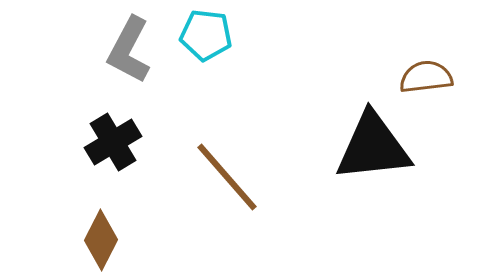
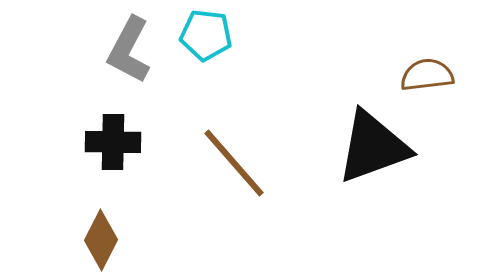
brown semicircle: moved 1 px right, 2 px up
black cross: rotated 32 degrees clockwise
black triangle: rotated 14 degrees counterclockwise
brown line: moved 7 px right, 14 px up
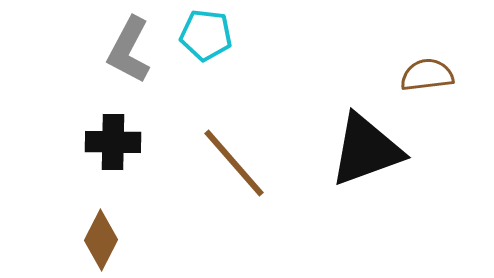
black triangle: moved 7 px left, 3 px down
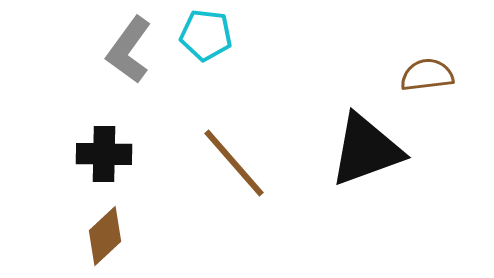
gray L-shape: rotated 8 degrees clockwise
black cross: moved 9 px left, 12 px down
brown diamond: moved 4 px right, 4 px up; rotated 20 degrees clockwise
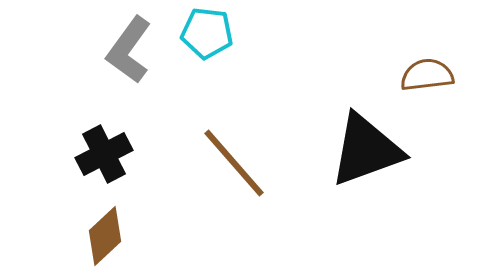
cyan pentagon: moved 1 px right, 2 px up
black cross: rotated 28 degrees counterclockwise
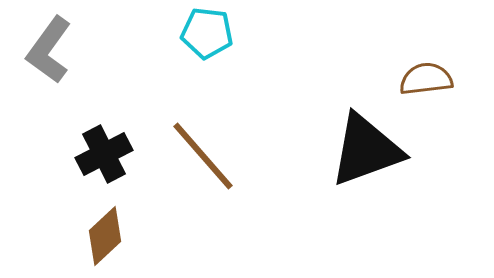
gray L-shape: moved 80 px left
brown semicircle: moved 1 px left, 4 px down
brown line: moved 31 px left, 7 px up
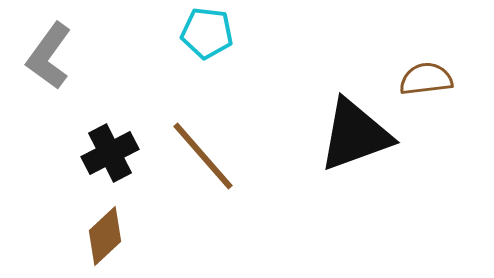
gray L-shape: moved 6 px down
black triangle: moved 11 px left, 15 px up
black cross: moved 6 px right, 1 px up
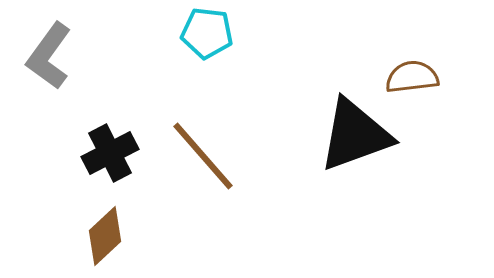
brown semicircle: moved 14 px left, 2 px up
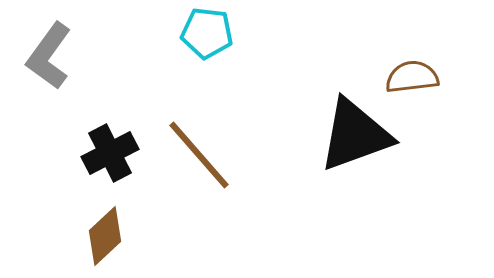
brown line: moved 4 px left, 1 px up
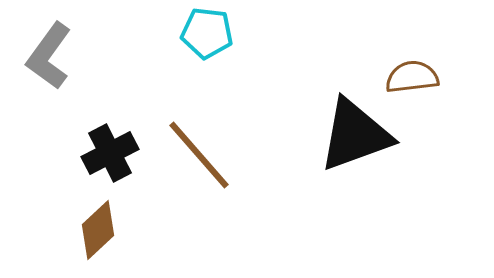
brown diamond: moved 7 px left, 6 px up
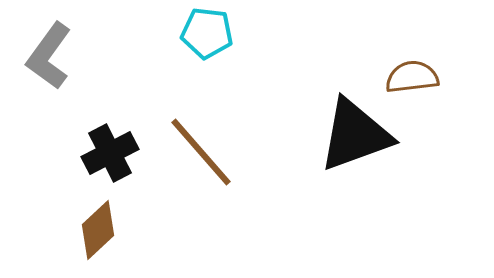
brown line: moved 2 px right, 3 px up
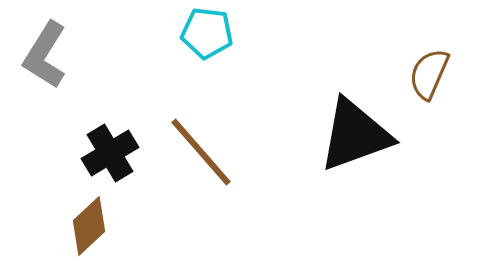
gray L-shape: moved 4 px left, 1 px up; rotated 4 degrees counterclockwise
brown semicircle: moved 17 px right, 3 px up; rotated 60 degrees counterclockwise
black cross: rotated 4 degrees counterclockwise
brown diamond: moved 9 px left, 4 px up
